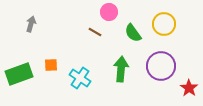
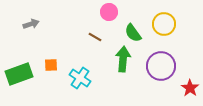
gray arrow: rotated 56 degrees clockwise
brown line: moved 5 px down
green arrow: moved 2 px right, 10 px up
red star: moved 1 px right
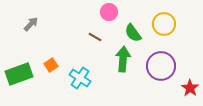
gray arrow: rotated 28 degrees counterclockwise
orange square: rotated 32 degrees counterclockwise
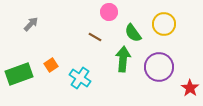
purple circle: moved 2 px left, 1 px down
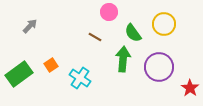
gray arrow: moved 1 px left, 2 px down
green rectangle: rotated 16 degrees counterclockwise
